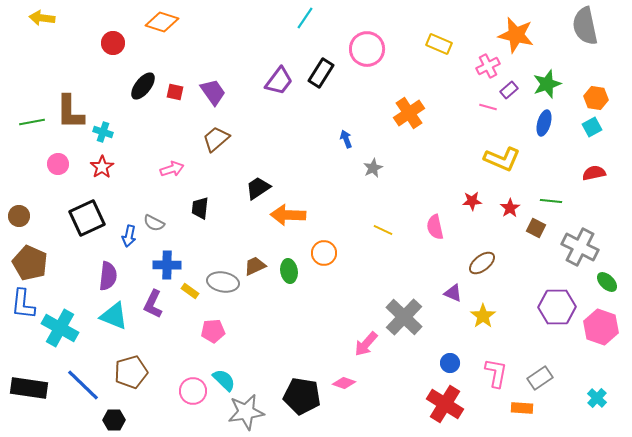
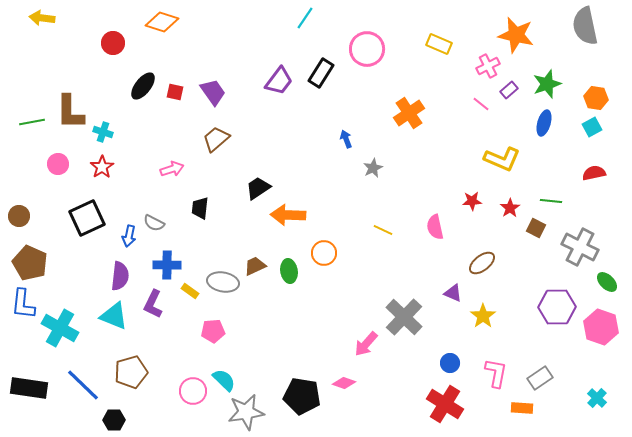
pink line at (488, 107): moved 7 px left, 3 px up; rotated 24 degrees clockwise
purple semicircle at (108, 276): moved 12 px right
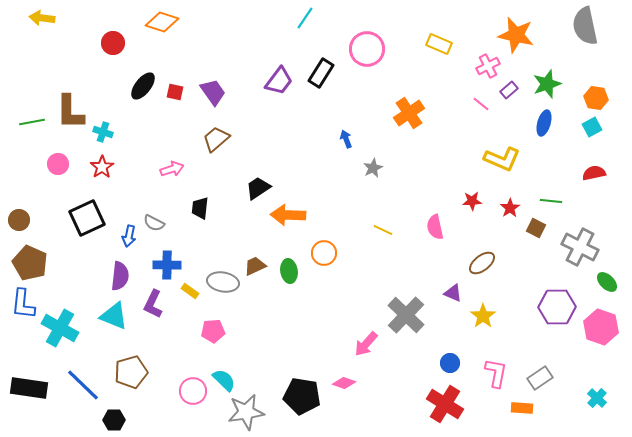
brown circle at (19, 216): moved 4 px down
gray cross at (404, 317): moved 2 px right, 2 px up
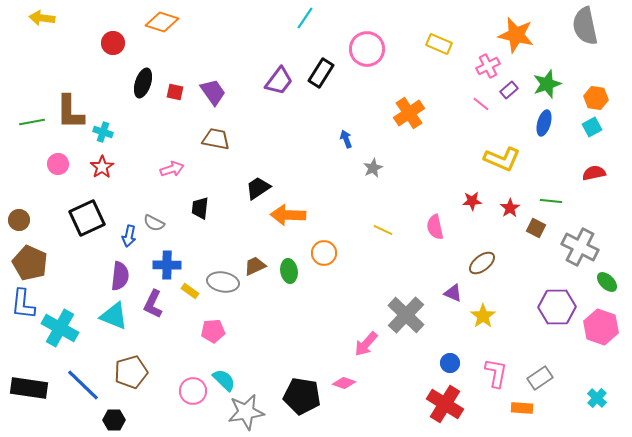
black ellipse at (143, 86): moved 3 px up; rotated 20 degrees counterclockwise
brown trapezoid at (216, 139): rotated 52 degrees clockwise
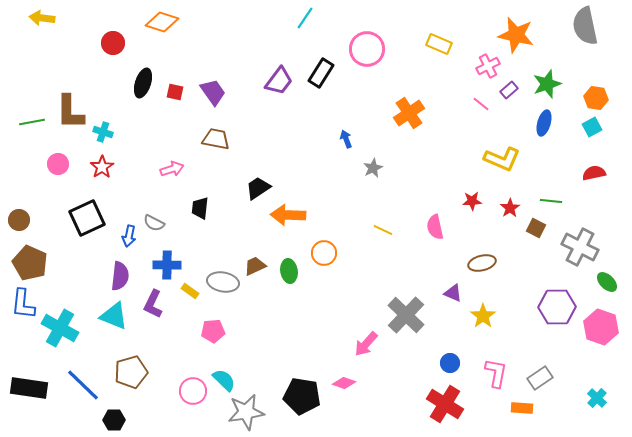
brown ellipse at (482, 263): rotated 24 degrees clockwise
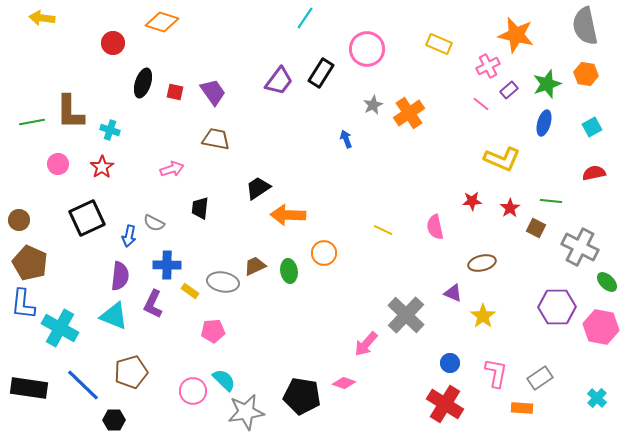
orange hexagon at (596, 98): moved 10 px left, 24 px up
cyan cross at (103, 132): moved 7 px right, 2 px up
gray star at (373, 168): moved 63 px up
pink hexagon at (601, 327): rotated 8 degrees counterclockwise
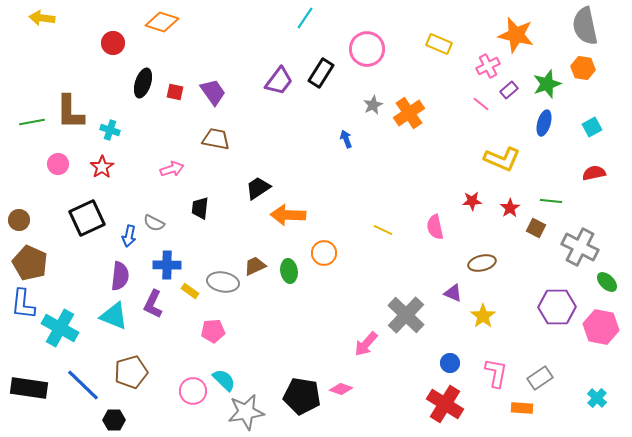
orange hexagon at (586, 74): moved 3 px left, 6 px up
pink diamond at (344, 383): moved 3 px left, 6 px down
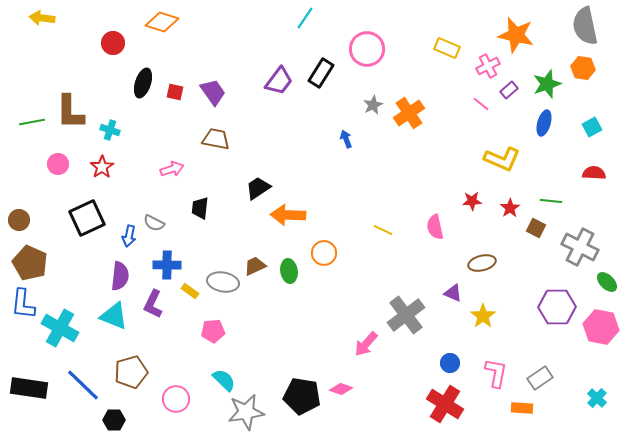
yellow rectangle at (439, 44): moved 8 px right, 4 px down
red semicircle at (594, 173): rotated 15 degrees clockwise
gray cross at (406, 315): rotated 9 degrees clockwise
pink circle at (193, 391): moved 17 px left, 8 px down
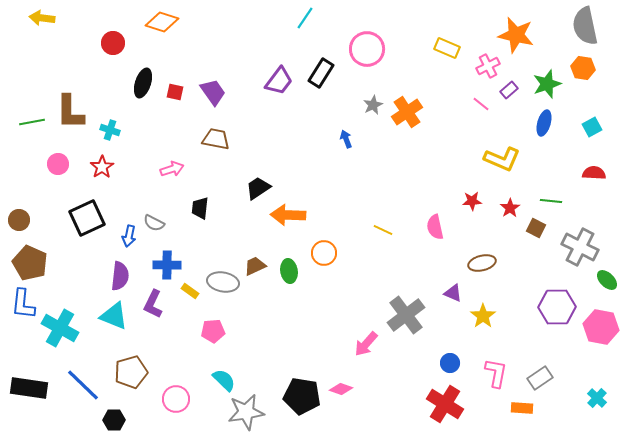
orange cross at (409, 113): moved 2 px left, 1 px up
green ellipse at (607, 282): moved 2 px up
